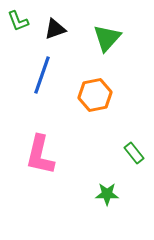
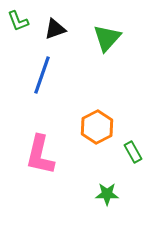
orange hexagon: moved 2 px right, 32 px down; rotated 16 degrees counterclockwise
green rectangle: moved 1 px left, 1 px up; rotated 10 degrees clockwise
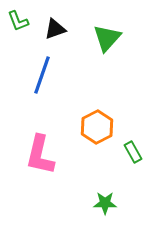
green star: moved 2 px left, 9 px down
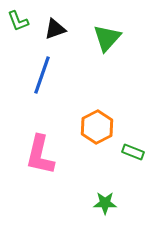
green rectangle: rotated 40 degrees counterclockwise
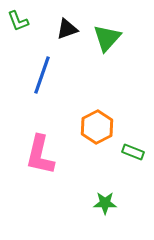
black triangle: moved 12 px right
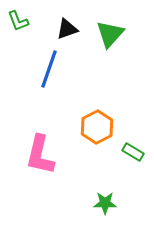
green triangle: moved 3 px right, 4 px up
blue line: moved 7 px right, 6 px up
green rectangle: rotated 10 degrees clockwise
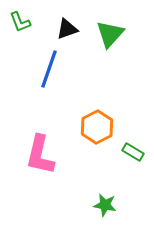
green L-shape: moved 2 px right, 1 px down
green star: moved 2 px down; rotated 10 degrees clockwise
